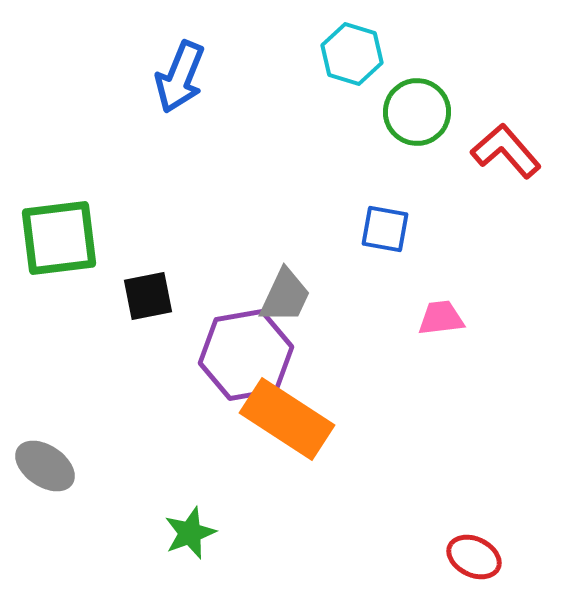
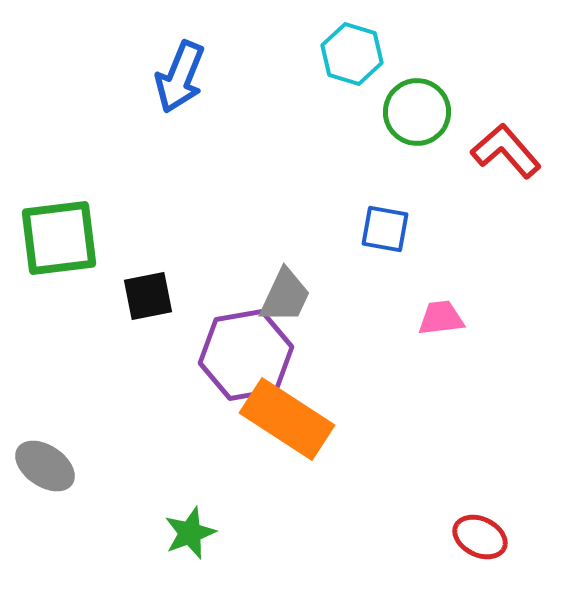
red ellipse: moved 6 px right, 20 px up
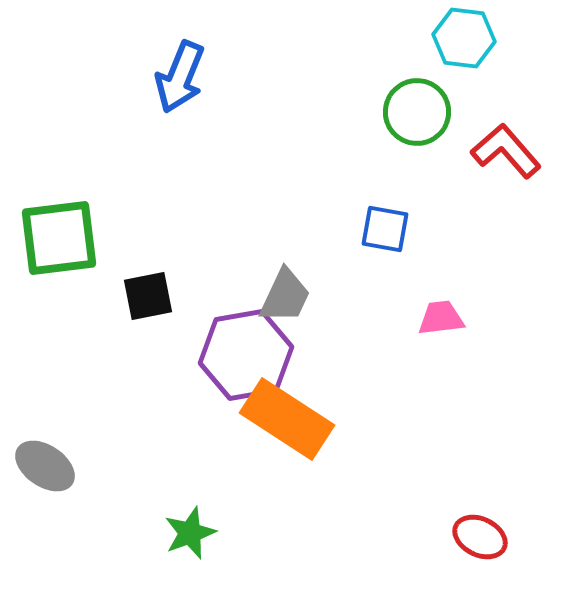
cyan hexagon: moved 112 px right, 16 px up; rotated 10 degrees counterclockwise
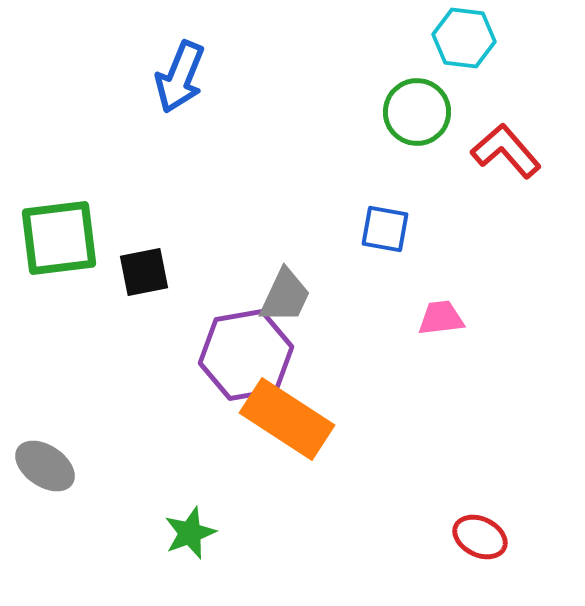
black square: moved 4 px left, 24 px up
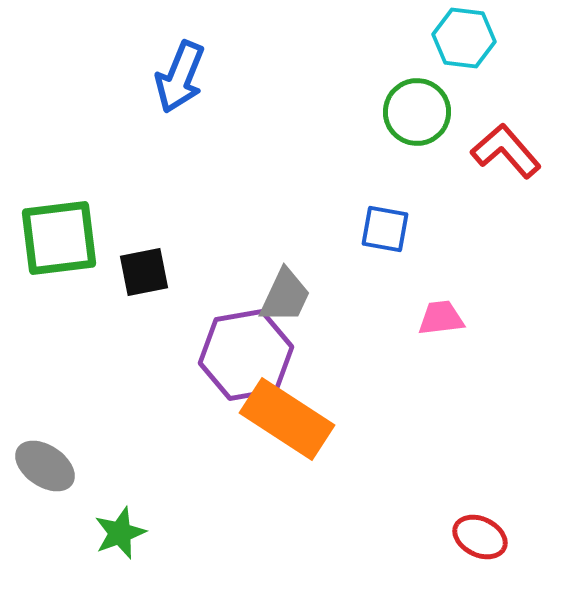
green star: moved 70 px left
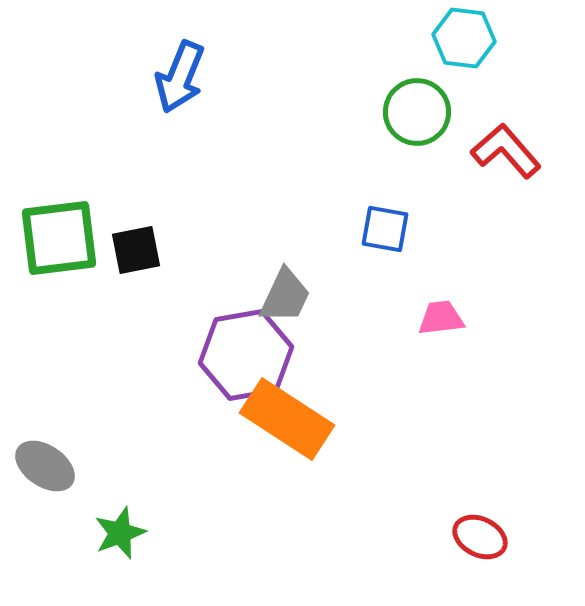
black square: moved 8 px left, 22 px up
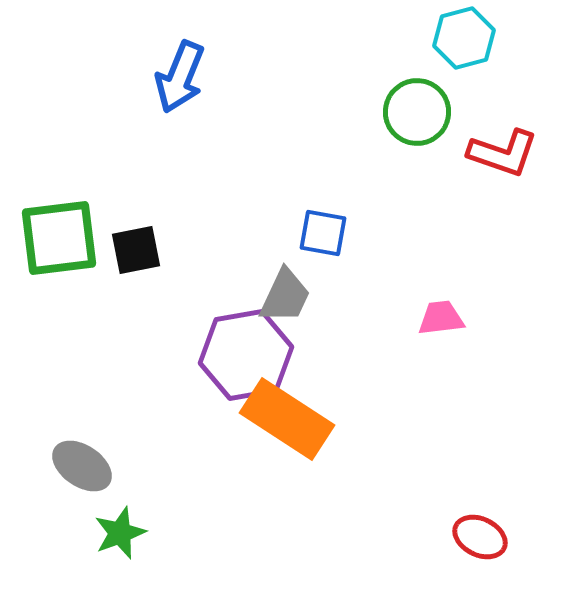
cyan hexagon: rotated 22 degrees counterclockwise
red L-shape: moved 3 px left, 2 px down; rotated 150 degrees clockwise
blue square: moved 62 px left, 4 px down
gray ellipse: moved 37 px right
